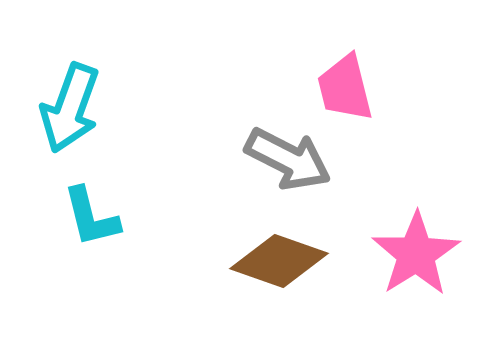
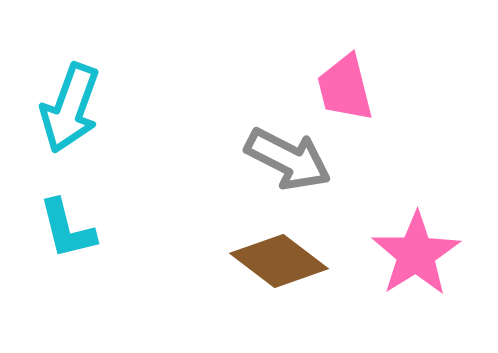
cyan L-shape: moved 24 px left, 12 px down
brown diamond: rotated 18 degrees clockwise
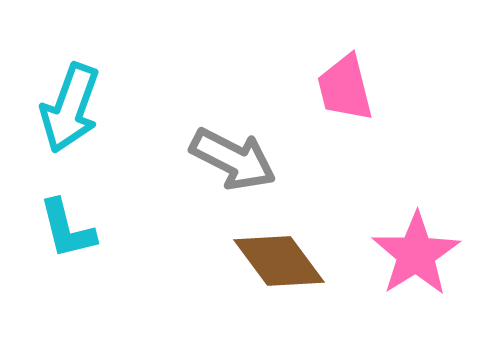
gray arrow: moved 55 px left
brown diamond: rotated 16 degrees clockwise
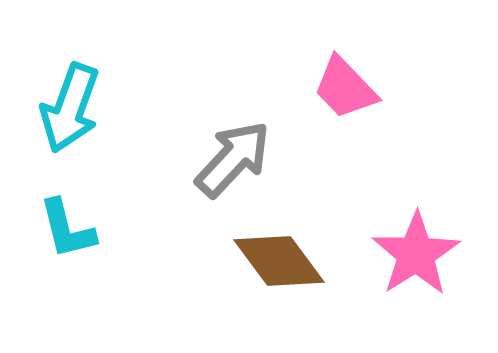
pink trapezoid: rotated 30 degrees counterclockwise
gray arrow: rotated 74 degrees counterclockwise
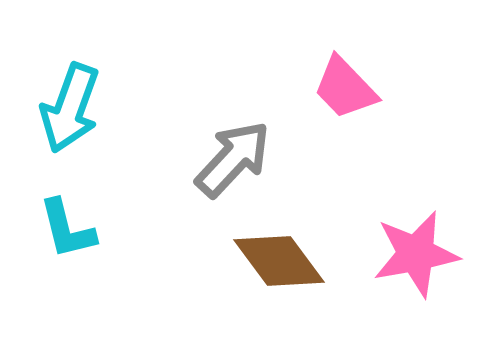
pink star: rotated 22 degrees clockwise
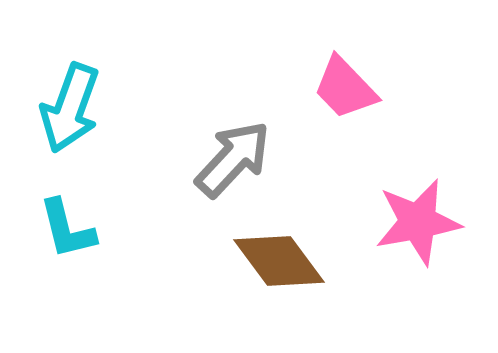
pink star: moved 2 px right, 32 px up
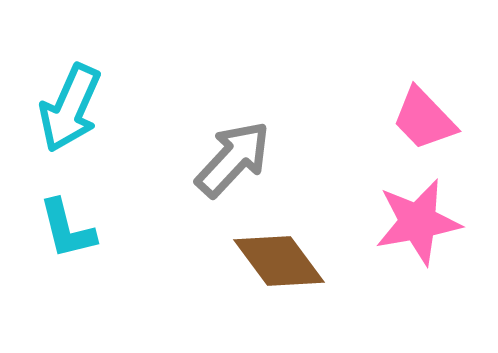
pink trapezoid: moved 79 px right, 31 px down
cyan arrow: rotated 4 degrees clockwise
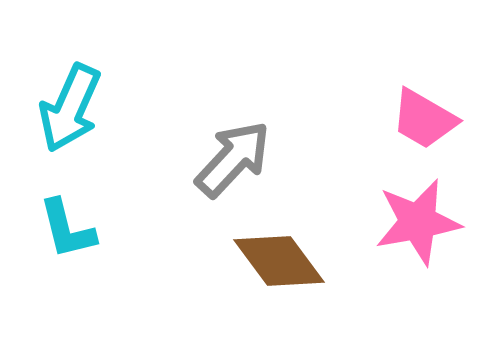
pink trapezoid: rotated 16 degrees counterclockwise
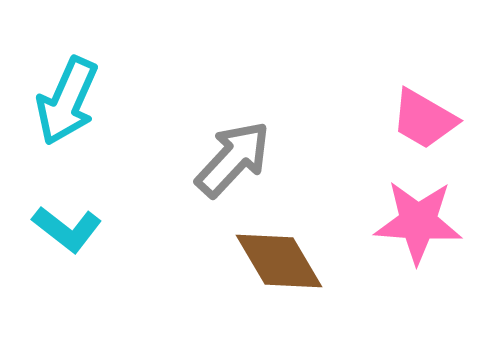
cyan arrow: moved 3 px left, 7 px up
pink star: rotated 14 degrees clockwise
cyan L-shape: rotated 38 degrees counterclockwise
brown diamond: rotated 6 degrees clockwise
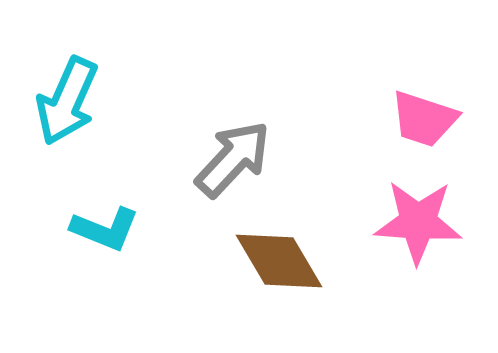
pink trapezoid: rotated 12 degrees counterclockwise
cyan L-shape: moved 38 px right; rotated 16 degrees counterclockwise
